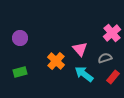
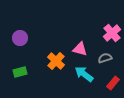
pink triangle: rotated 35 degrees counterclockwise
red rectangle: moved 6 px down
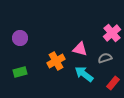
orange cross: rotated 18 degrees clockwise
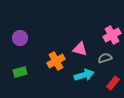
pink cross: moved 2 px down; rotated 12 degrees clockwise
cyan arrow: moved 1 px down; rotated 126 degrees clockwise
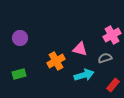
green rectangle: moved 1 px left, 2 px down
red rectangle: moved 2 px down
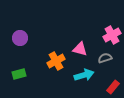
red rectangle: moved 2 px down
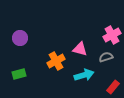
gray semicircle: moved 1 px right, 1 px up
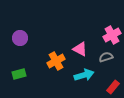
pink triangle: rotated 14 degrees clockwise
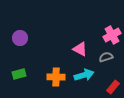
orange cross: moved 16 px down; rotated 30 degrees clockwise
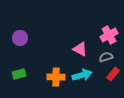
pink cross: moved 3 px left
cyan arrow: moved 2 px left
red rectangle: moved 13 px up
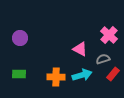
pink cross: rotated 18 degrees counterclockwise
gray semicircle: moved 3 px left, 2 px down
green rectangle: rotated 16 degrees clockwise
